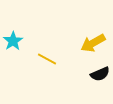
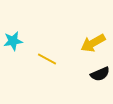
cyan star: rotated 24 degrees clockwise
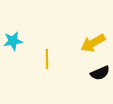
yellow line: rotated 60 degrees clockwise
black semicircle: moved 1 px up
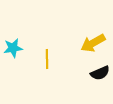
cyan star: moved 7 px down
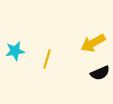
cyan star: moved 2 px right, 3 px down
yellow line: rotated 18 degrees clockwise
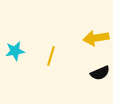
yellow arrow: moved 3 px right, 5 px up; rotated 20 degrees clockwise
yellow line: moved 4 px right, 3 px up
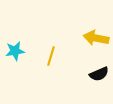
yellow arrow: rotated 20 degrees clockwise
black semicircle: moved 1 px left, 1 px down
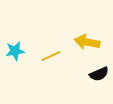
yellow arrow: moved 9 px left, 4 px down
yellow line: rotated 48 degrees clockwise
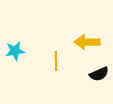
yellow arrow: rotated 10 degrees counterclockwise
yellow line: moved 5 px right, 5 px down; rotated 66 degrees counterclockwise
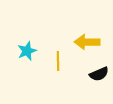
cyan star: moved 12 px right; rotated 12 degrees counterclockwise
yellow line: moved 2 px right
